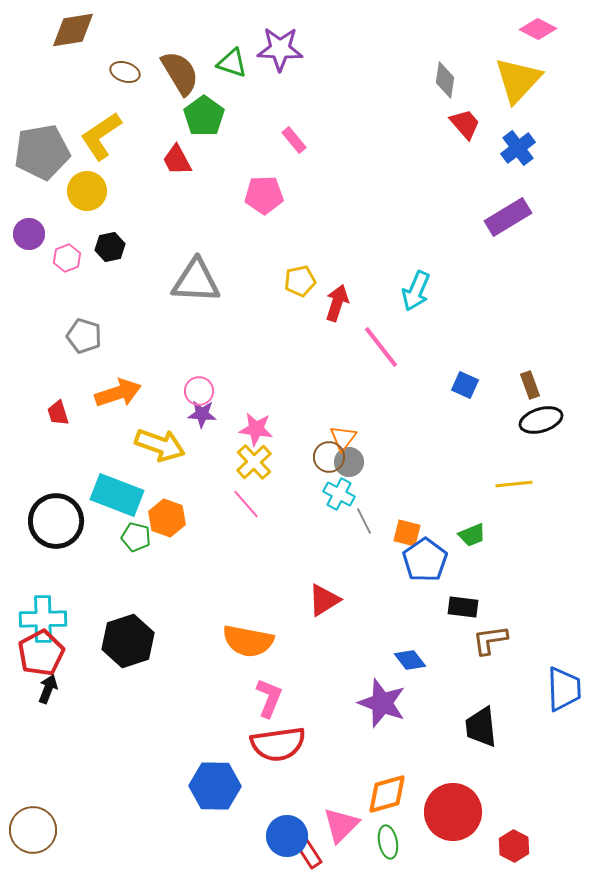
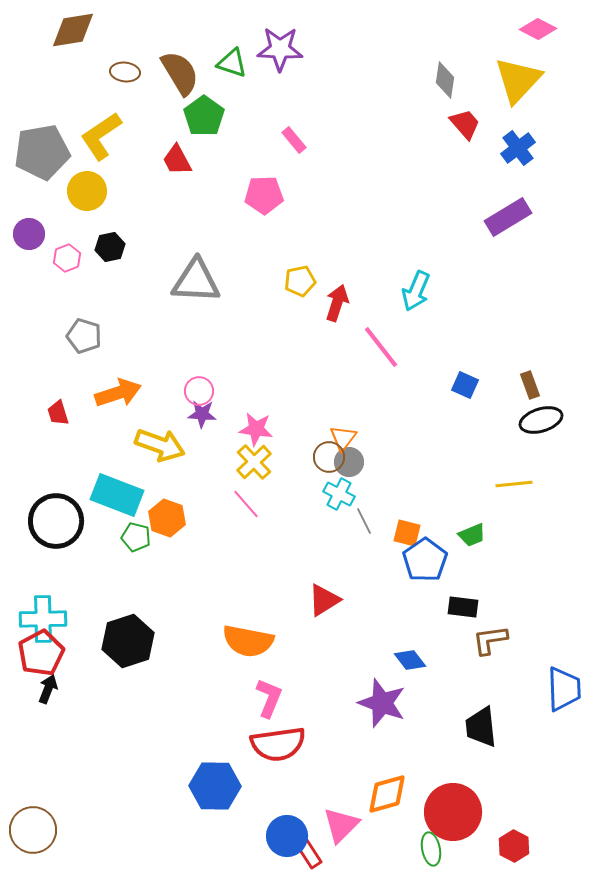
brown ellipse at (125, 72): rotated 12 degrees counterclockwise
green ellipse at (388, 842): moved 43 px right, 7 px down
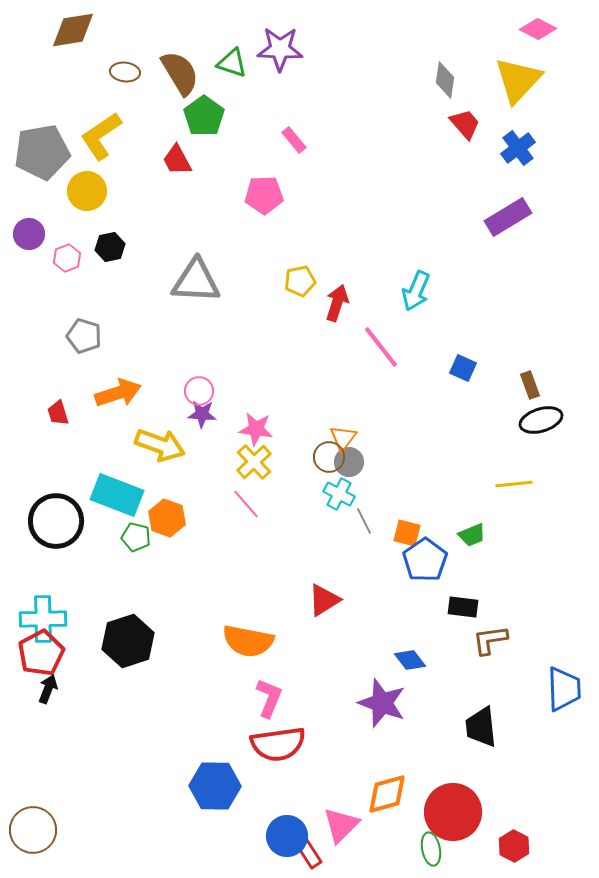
blue square at (465, 385): moved 2 px left, 17 px up
